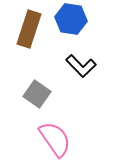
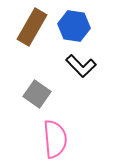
blue hexagon: moved 3 px right, 7 px down
brown rectangle: moved 3 px right, 2 px up; rotated 12 degrees clockwise
pink semicircle: rotated 30 degrees clockwise
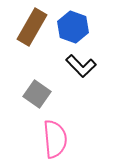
blue hexagon: moved 1 px left, 1 px down; rotated 12 degrees clockwise
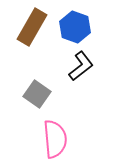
blue hexagon: moved 2 px right
black L-shape: rotated 84 degrees counterclockwise
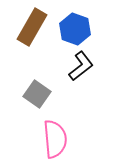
blue hexagon: moved 2 px down
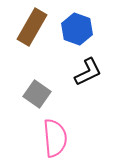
blue hexagon: moved 2 px right
black L-shape: moved 7 px right, 6 px down; rotated 12 degrees clockwise
pink semicircle: moved 1 px up
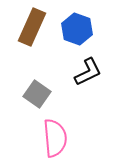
brown rectangle: rotated 6 degrees counterclockwise
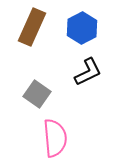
blue hexagon: moved 5 px right, 1 px up; rotated 12 degrees clockwise
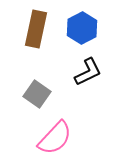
brown rectangle: moved 4 px right, 2 px down; rotated 12 degrees counterclockwise
pink semicircle: rotated 48 degrees clockwise
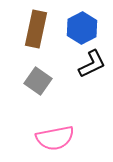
black L-shape: moved 4 px right, 8 px up
gray square: moved 1 px right, 13 px up
pink semicircle: rotated 36 degrees clockwise
